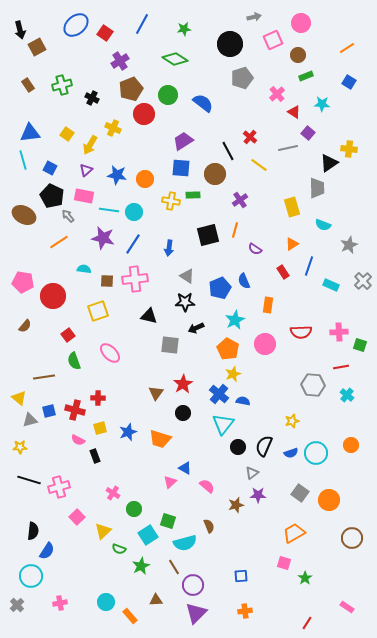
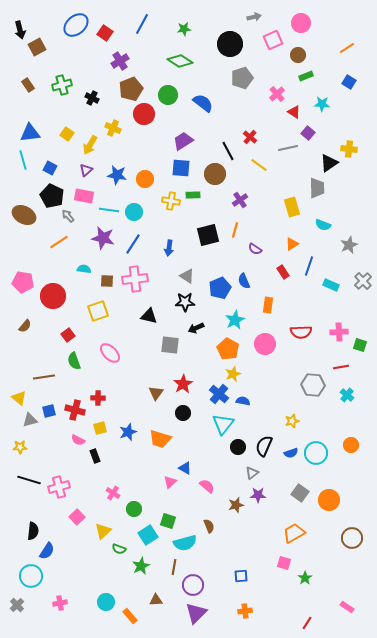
green diamond at (175, 59): moved 5 px right, 2 px down
brown line at (174, 567): rotated 42 degrees clockwise
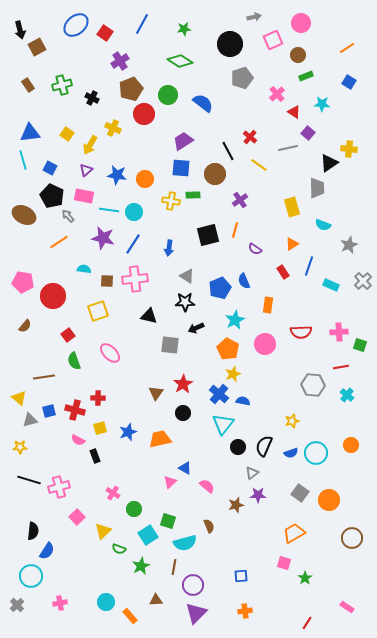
orange trapezoid at (160, 439): rotated 150 degrees clockwise
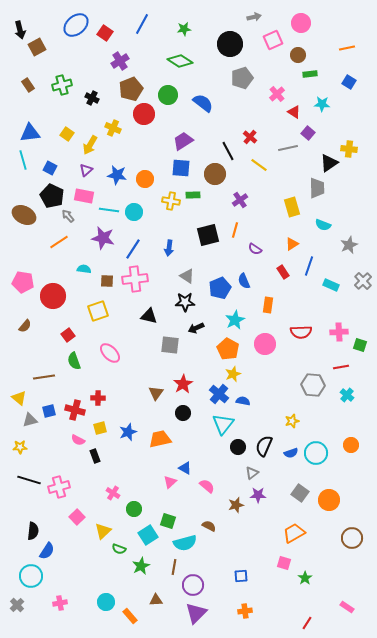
orange line at (347, 48): rotated 21 degrees clockwise
green rectangle at (306, 76): moved 4 px right, 2 px up; rotated 16 degrees clockwise
blue line at (133, 244): moved 5 px down
brown semicircle at (209, 526): rotated 40 degrees counterclockwise
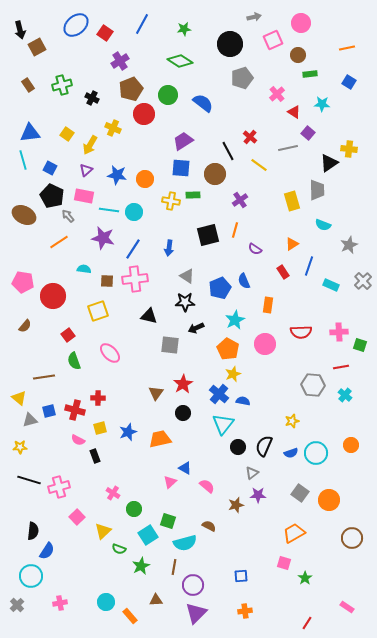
gray trapezoid at (317, 188): moved 2 px down
yellow rectangle at (292, 207): moved 6 px up
cyan cross at (347, 395): moved 2 px left
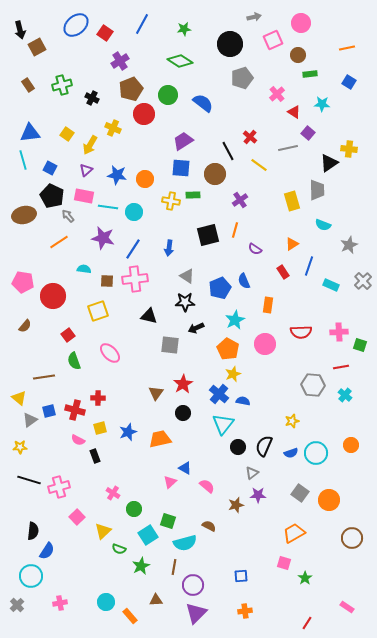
cyan line at (109, 210): moved 1 px left, 3 px up
brown ellipse at (24, 215): rotated 40 degrees counterclockwise
gray triangle at (30, 420): rotated 21 degrees counterclockwise
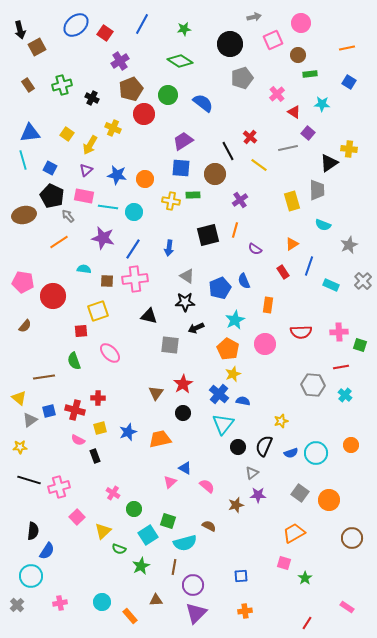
red square at (68, 335): moved 13 px right, 4 px up; rotated 32 degrees clockwise
yellow star at (292, 421): moved 11 px left
cyan circle at (106, 602): moved 4 px left
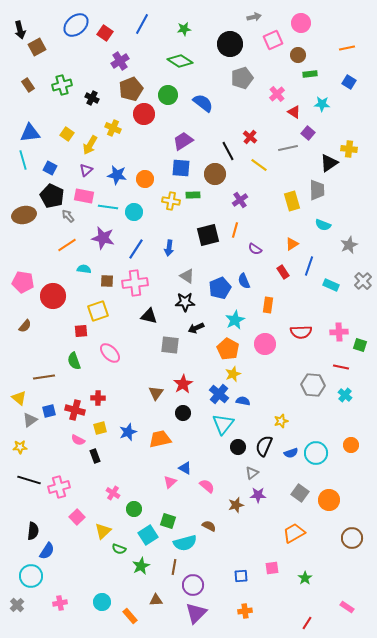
orange line at (59, 242): moved 8 px right, 3 px down
blue line at (133, 249): moved 3 px right
pink cross at (135, 279): moved 4 px down
red line at (341, 367): rotated 21 degrees clockwise
pink square at (284, 563): moved 12 px left, 5 px down; rotated 24 degrees counterclockwise
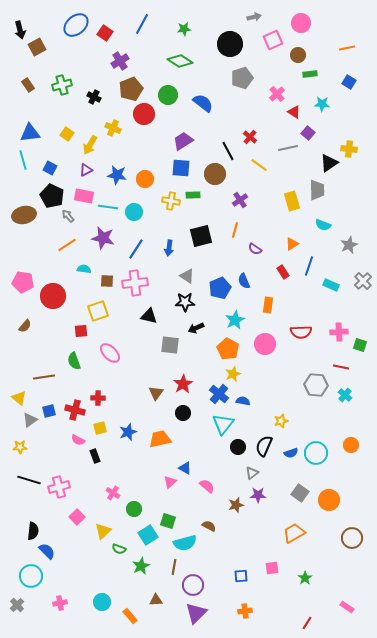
black cross at (92, 98): moved 2 px right, 1 px up
purple triangle at (86, 170): rotated 16 degrees clockwise
black square at (208, 235): moved 7 px left, 1 px down
gray hexagon at (313, 385): moved 3 px right
blue semicircle at (47, 551): rotated 78 degrees counterclockwise
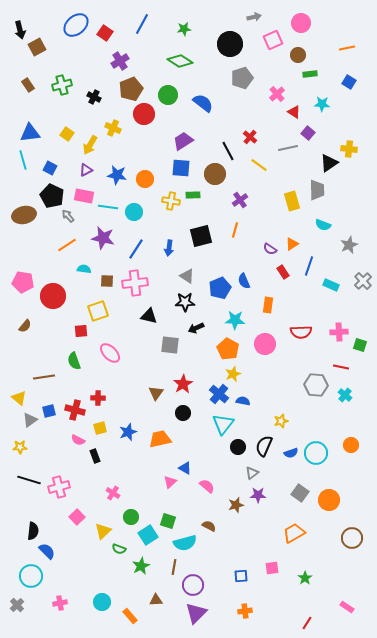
purple semicircle at (255, 249): moved 15 px right
cyan star at (235, 320): rotated 30 degrees clockwise
green circle at (134, 509): moved 3 px left, 8 px down
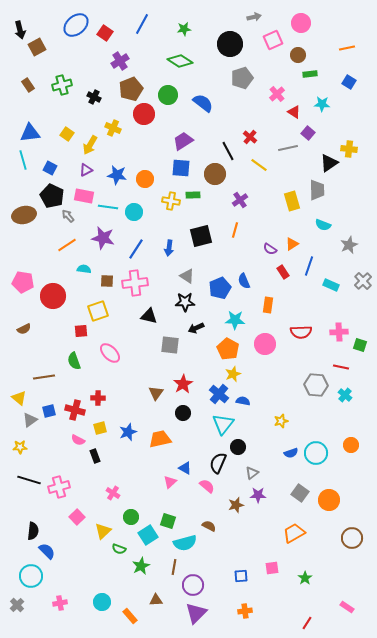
brown semicircle at (25, 326): moved 1 px left, 3 px down; rotated 24 degrees clockwise
black semicircle at (264, 446): moved 46 px left, 17 px down
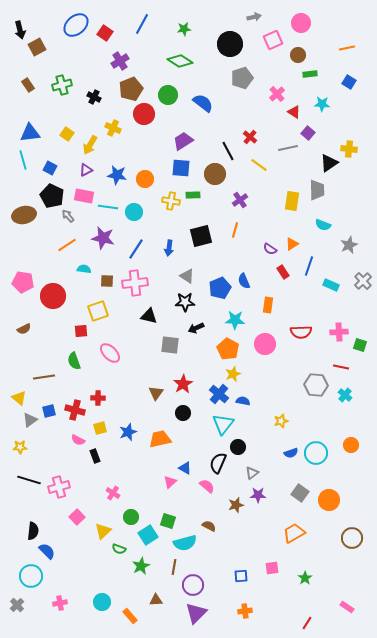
yellow rectangle at (292, 201): rotated 24 degrees clockwise
